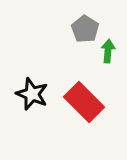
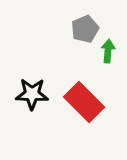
gray pentagon: rotated 16 degrees clockwise
black star: rotated 20 degrees counterclockwise
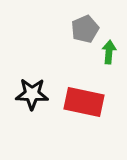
green arrow: moved 1 px right, 1 px down
red rectangle: rotated 33 degrees counterclockwise
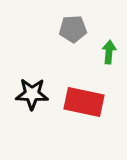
gray pentagon: moved 12 px left; rotated 20 degrees clockwise
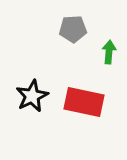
black star: moved 2 px down; rotated 28 degrees counterclockwise
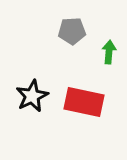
gray pentagon: moved 1 px left, 2 px down
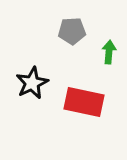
black star: moved 13 px up
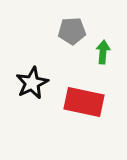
green arrow: moved 6 px left
